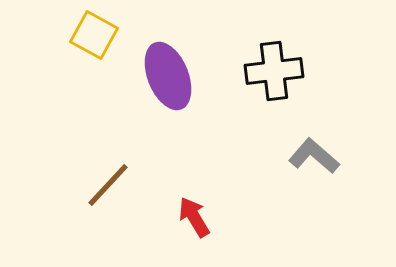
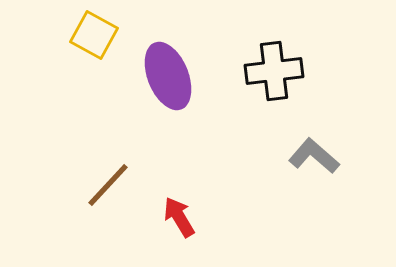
red arrow: moved 15 px left
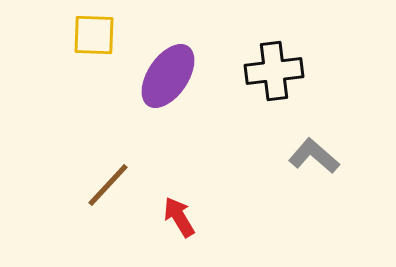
yellow square: rotated 27 degrees counterclockwise
purple ellipse: rotated 56 degrees clockwise
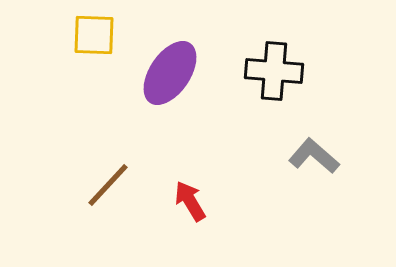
black cross: rotated 12 degrees clockwise
purple ellipse: moved 2 px right, 3 px up
red arrow: moved 11 px right, 16 px up
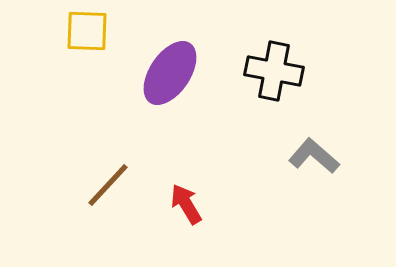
yellow square: moved 7 px left, 4 px up
black cross: rotated 6 degrees clockwise
red arrow: moved 4 px left, 3 px down
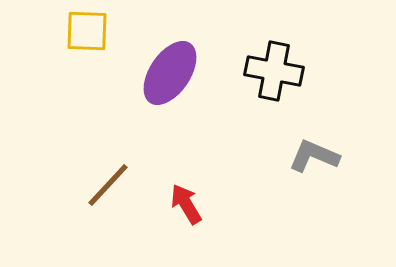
gray L-shape: rotated 18 degrees counterclockwise
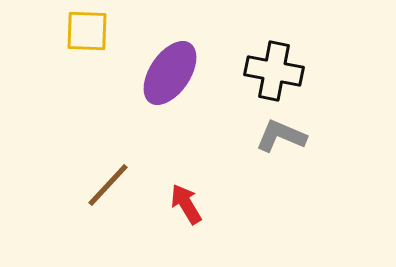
gray L-shape: moved 33 px left, 20 px up
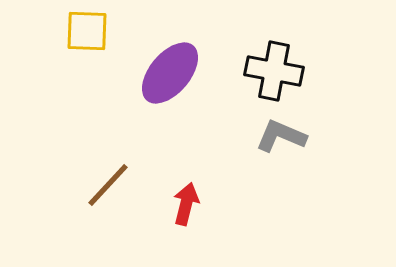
purple ellipse: rotated 6 degrees clockwise
red arrow: rotated 45 degrees clockwise
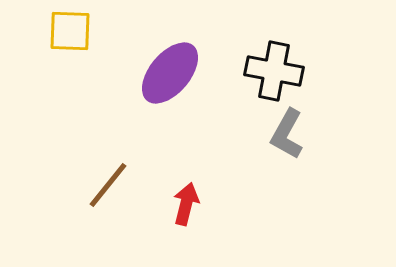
yellow square: moved 17 px left
gray L-shape: moved 6 px right, 2 px up; rotated 84 degrees counterclockwise
brown line: rotated 4 degrees counterclockwise
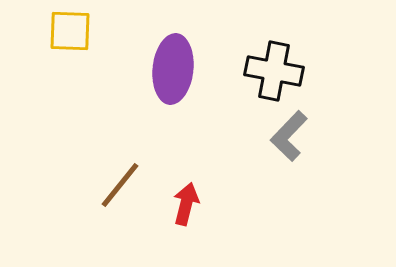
purple ellipse: moved 3 px right, 4 px up; rotated 34 degrees counterclockwise
gray L-shape: moved 2 px right, 2 px down; rotated 15 degrees clockwise
brown line: moved 12 px right
